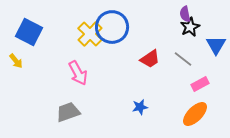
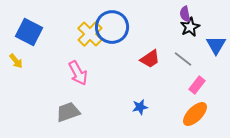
pink rectangle: moved 3 px left, 1 px down; rotated 24 degrees counterclockwise
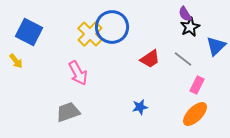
purple semicircle: rotated 21 degrees counterclockwise
blue triangle: moved 1 px down; rotated 15 degrees clockwise
pink rectangle: rotated 12 degrees counterclockwise
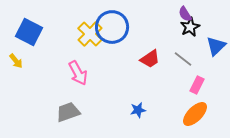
blue star: moved 2 px left, 3 px down
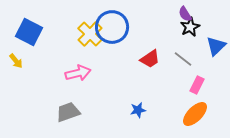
pink arrow: rotated 75 degrees counterclockwise
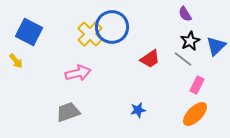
black star: moved 14 px down
